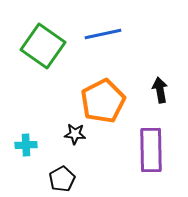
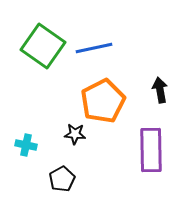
blue line: moved 9 px left, 14 px down
cyan cross: rotated 15 degrees clockwise
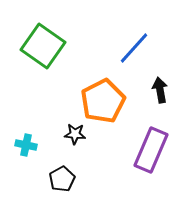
blue line: moved 40 px right; rotated 36 degrees counterclockwise
purple rectangle: rotated 24 degrees clockwise
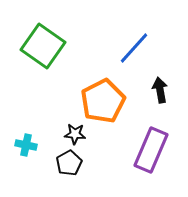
black pentagon: moved 7 px right, 16 px up
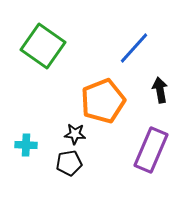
orange pentagon: rotated 6 degrees clockwise
cyan cross: rotated 10 degrees counterclockwise
black pentagon: rotated 20 degrees clockwise
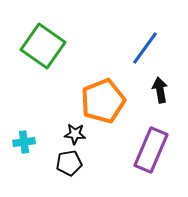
blue line: moved 11 px right; rotated 6 degrees counterclockwise
cyan cross: moved 2 px left, 3 px up; rotated 10 degrees counterclockwise
